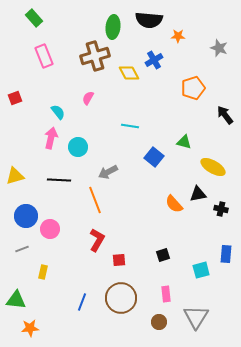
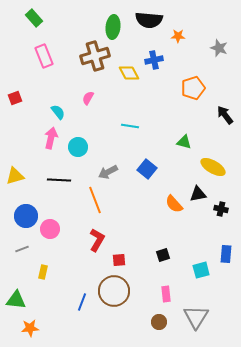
blue cross at (154, 60): rotated 18 degrees clockwise
blue square at (154, 157): moved 7 px left, 12 px down
brown circle at (121, 298): moved 7 px left, 7 px up
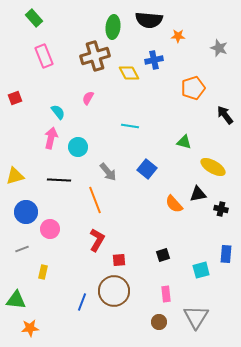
gray arrow at (108, 172): rotated 102 degrees counterclockwise
blue circle at (26, 216): moved 4 px up
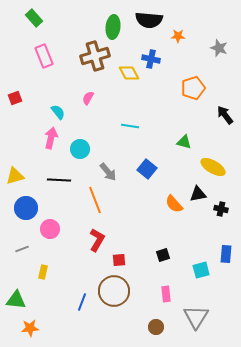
blue cross at (154, 60): moved 3 px left, 1 px up; rotated 24 degrees clockwise
cyan circle at (78, 147): moved 2 px right, 2 px down
blue circle at (26, 212): moved 4 px up
brown circle at (159, 322): moved 3 px left, 5 px down
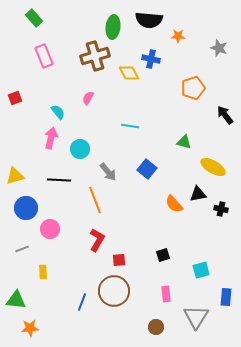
blue rectangle at (226, 254): moved 43 px down
yellow rectangle at (43, 272): rotated 16 degrees counterclockwise
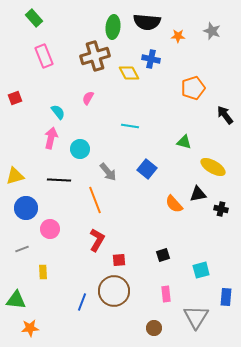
black semicircle at (149, 20): moved 2 px left, 2 px down
gray star at (219, 48): moved 7 px left, 17 px up
brown circle at (156, 327): moved 2 px left, 1 px down
